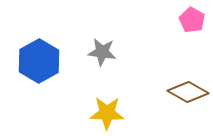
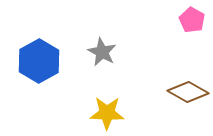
gray star: rotated 20 degrees clockwise
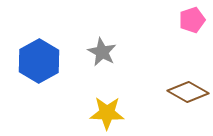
pink pentagon: rotated 25 degrees clockwise
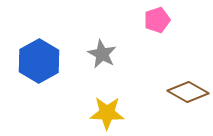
pink pentagon: moved 35 px left
gray star: moved 2 px down
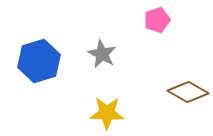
blue hexagon: rotated 12 degrees clockwise
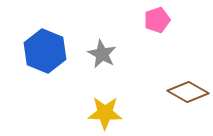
blue hexagon: moved 6 px right, 10 px up; rotated 21 degrees counterclockwise
yellow star: moved 2 px left
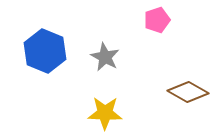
gray star: moved 3 px right, 3 px down
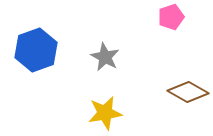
pink pentagon: moved 14 px right, 3 px up
blue hexagon: moved 9 px left, 1 px up; rotated 18 degrees clockwise
yellow star: rotated 12 degrees counterclockwise
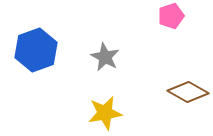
pink pentagon: moved 1 px up
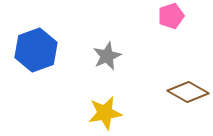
gray star: moved 2 px right, 1 px up; rotated 20 degrees clockwise
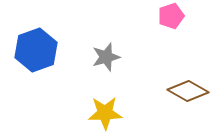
gray star: moved 1 px left, 1 px down; rotated 8 degrees clockwise
brown diamond: moved 1 px up
yellow star: rotated 8 degrees clockwise
